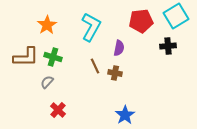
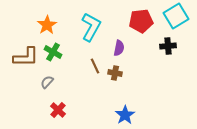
green cross: moved 5 px up; rotated 12 degrees clockwise
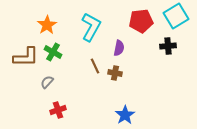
red cross: rotated 28 degrees clockwise
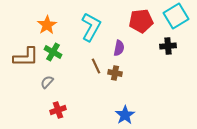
brown line: moved 1 px right
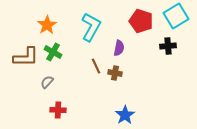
red pentagon: rotated 25 degrees clockwise
red cross: rotated 21 degrees clockwise
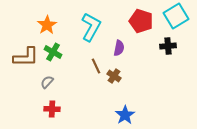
brown cross: moved 1 px left, 3 px down; rotated 24 degrees clockwise
red cross: moved 6 px left, 1 px up
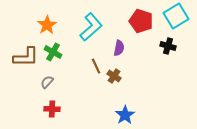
cyan L-shape: rotated 20 degrees clockwise
black cross: rotated 21 degrees clockwise
